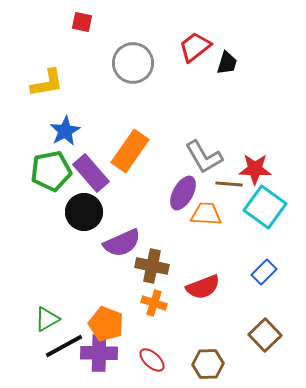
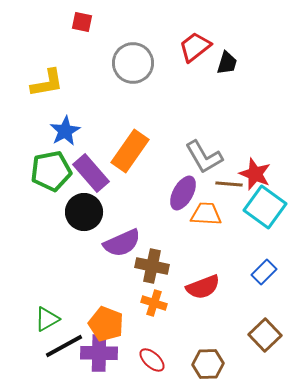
red star: moved 5 px down; rotated 20 degrees clockwise
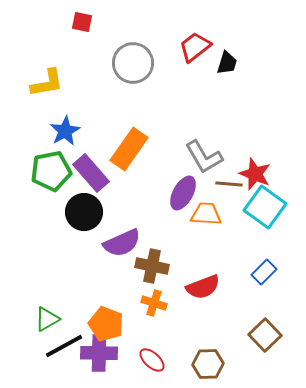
orange rectangle: moved 1 px left, 2 px up
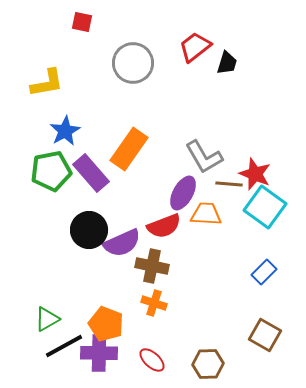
black circle: moved 5 px right, 18 px down
red semicircle: moved 39 px left, 61 px up
brown square: rotated 16 degrees counterclockwise
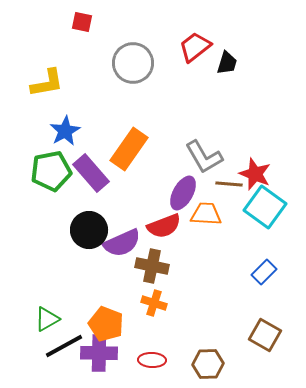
red ellipse: rotated 40 degrees counterclockwise
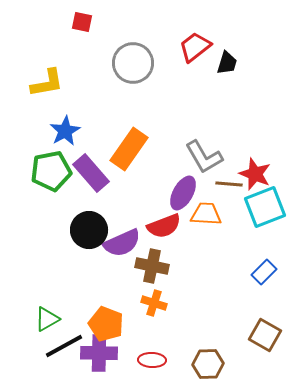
cyan square: rotated 33 degrees clockwise
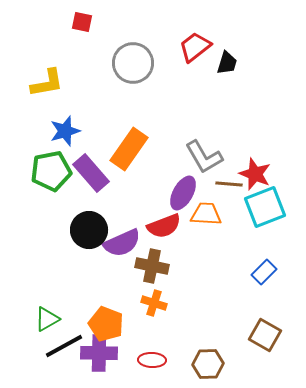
blue star: rotated 12 degrees clockwise
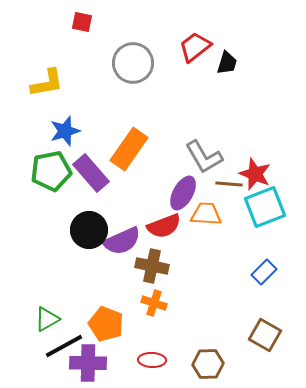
purple semicircle: moved 2 px up
purple cross: moved 11 px left, 10 px down
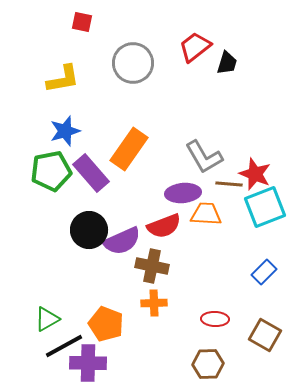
yellow L-shape: moved 16 px right, 4 px up
purple ellipse: rotated 56 degrees clockwise
orange cross: rotated 20 degrees counterclockwise
red ellipse: moved 63 px right, 41 px up
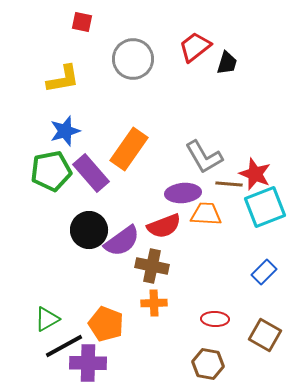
gray circle: moved 4 px up
purple semicircle: rotated 12 degrees counterclockwise
brown hexagon: rotated 12 degrees clockwise
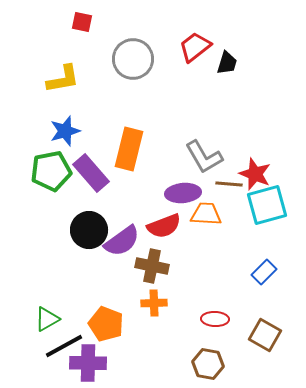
orange rectangle: rotated 21 degrees counterclockwise
cyan square: moved 2 px right, 2 px up; rotated 6 degrees clockwise
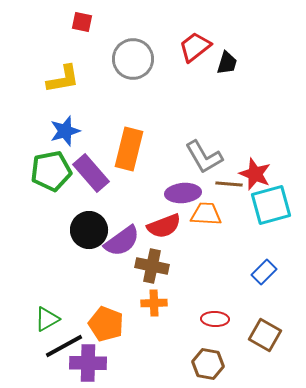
cyan square: moved 4 px right
